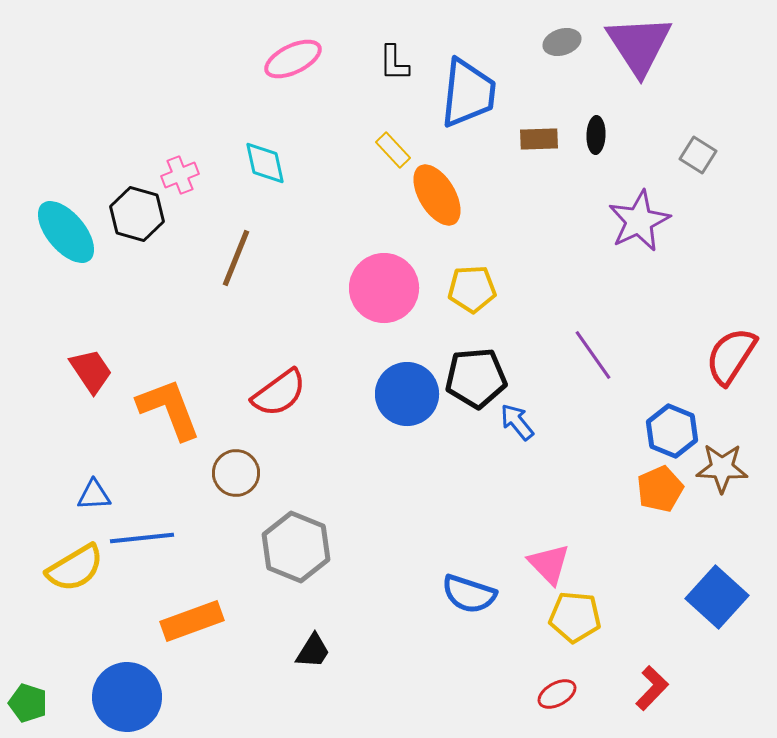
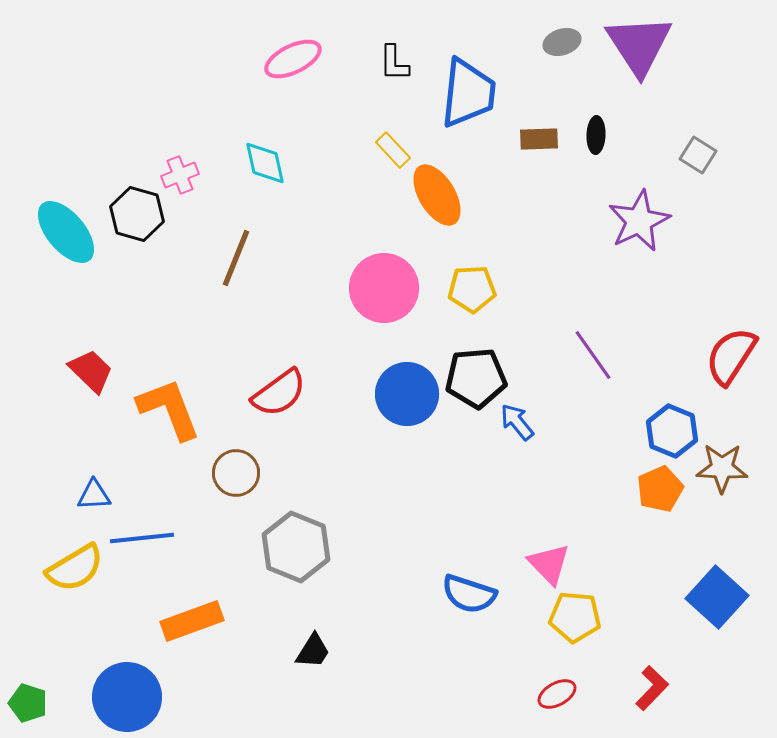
red trapezoid at (91, 371): rotated 12 degrees counterclockwise
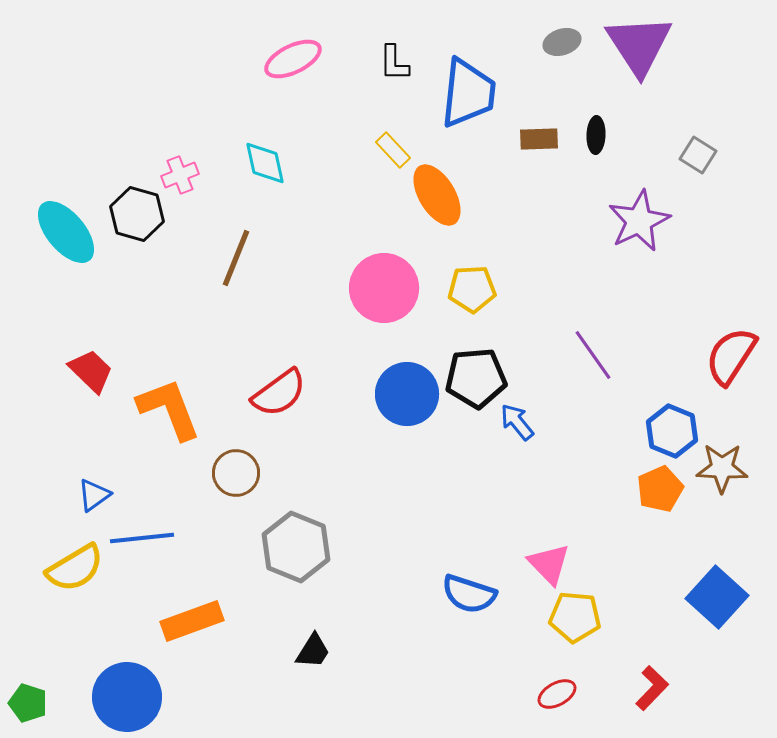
blue triangle at (94, 495): rotated 33 degrees counterclockwise
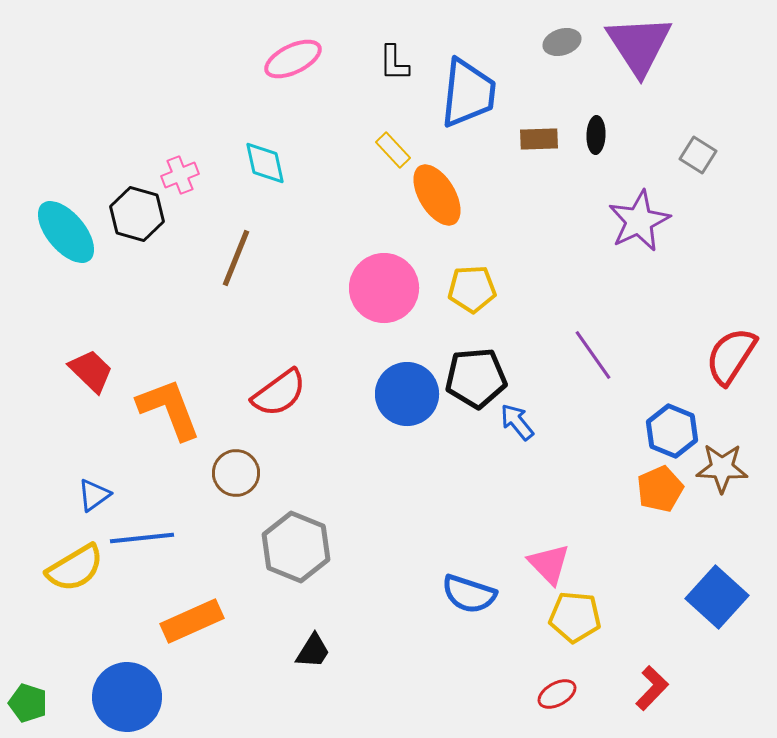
orange rectangle at (192, 621): rotated 4 degrees counterclockwise
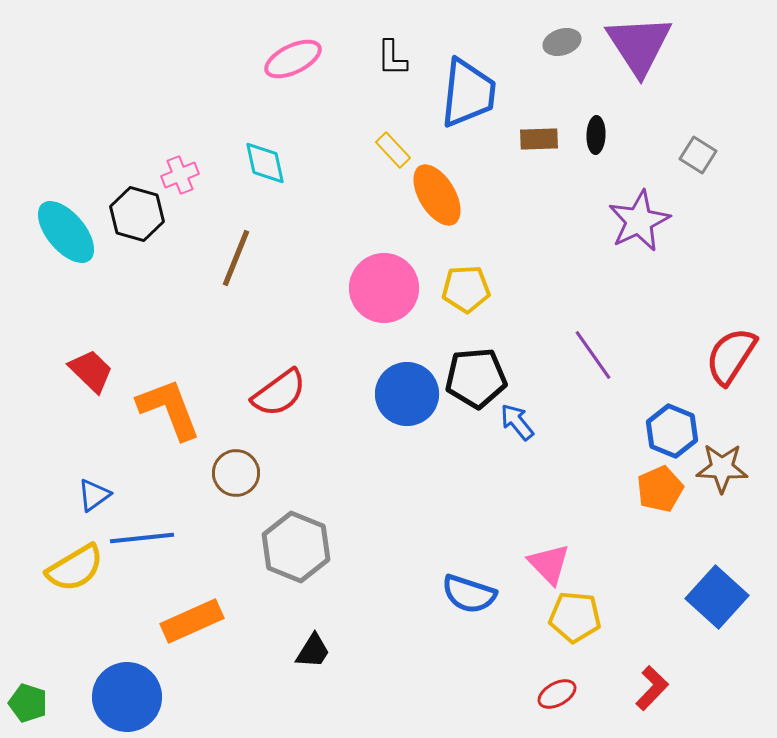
black L-shape at (394, 63): moved 2 px left, 5 px up
yellow pentagon at (472, 289): moved 6 px left
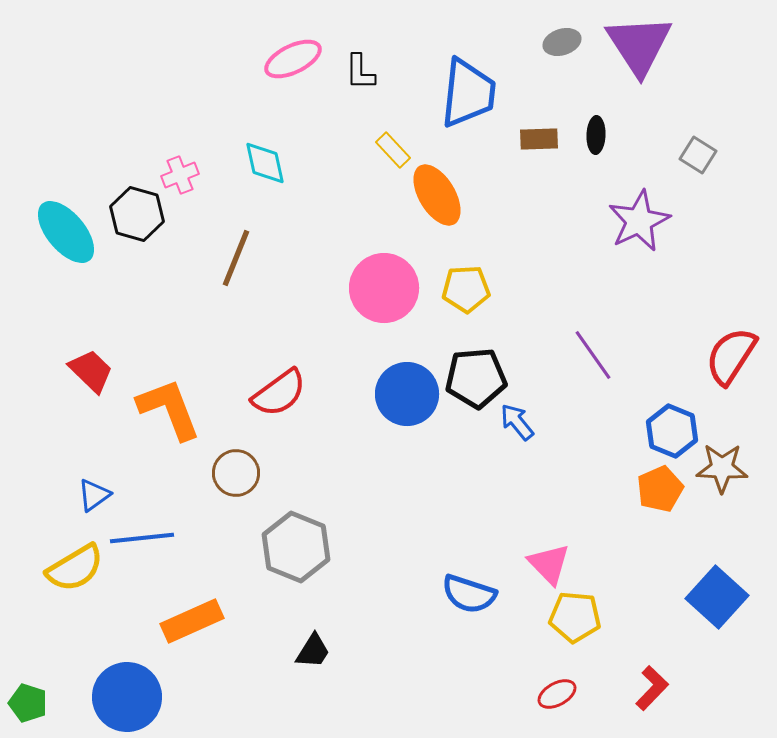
black L-shape at (392, 58): moved 32 px left, 14 px down
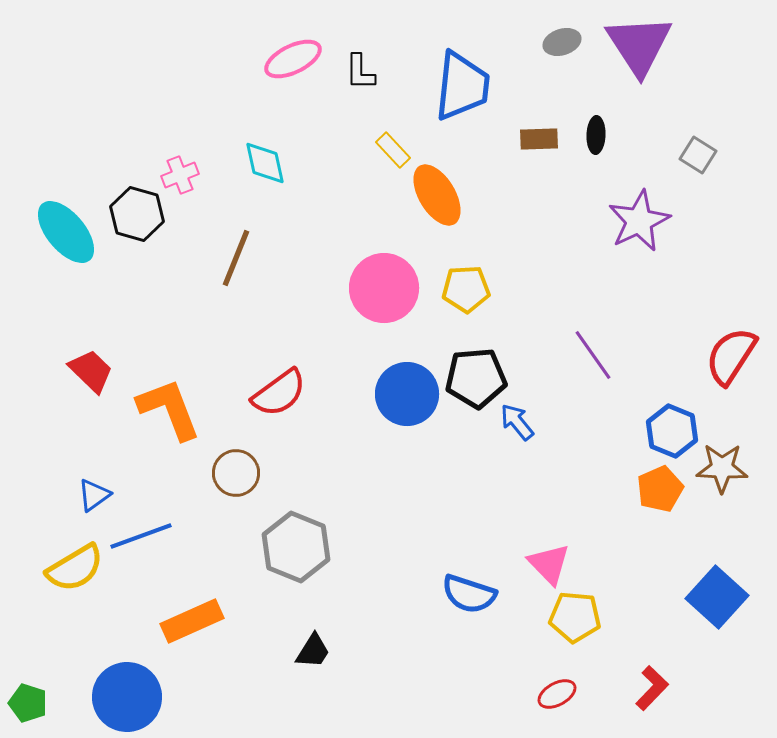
blue trapezoid at (468, 93): moved 6 px left, 7 px up
blue line at (142, 538): moved 1 px left, 2 px up; rotated 14 degrees counterclockwise
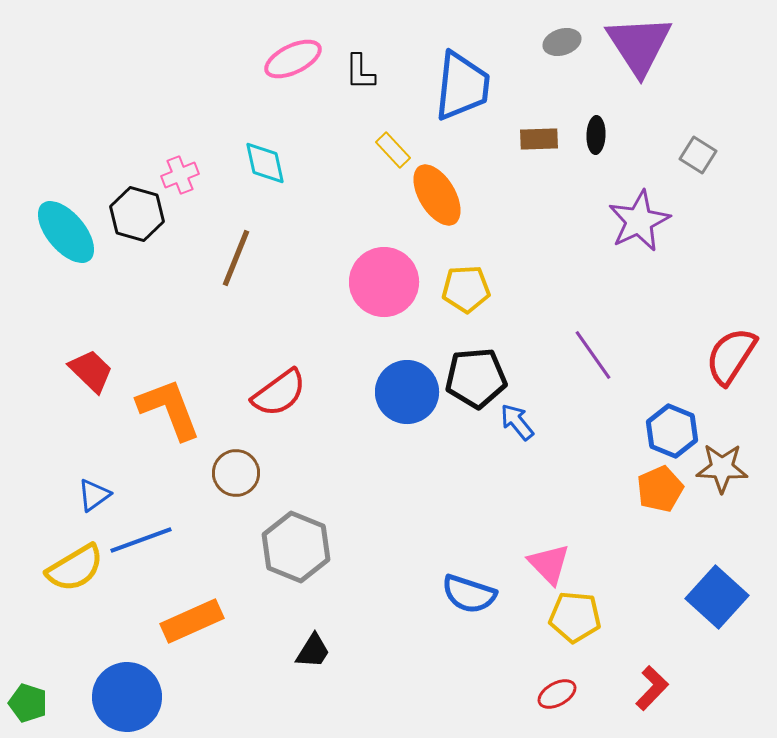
pink circle at (384, 288): moved 6 px up
blue circle at (407, 394): moved 2 px up
blue line at (141, 536): moved 4 px down
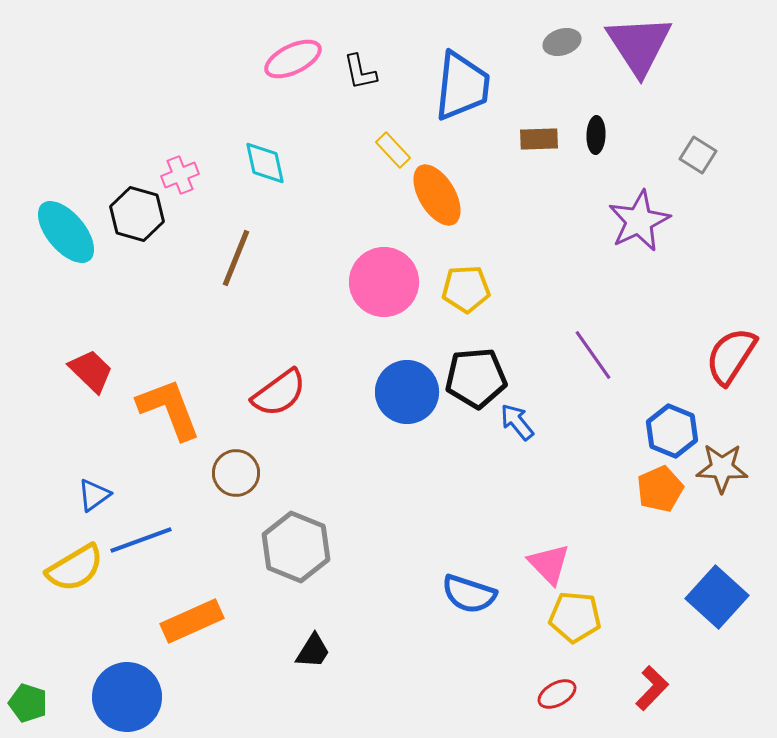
black L-shape at (360, 72): rotated 12 degrees counterclockwise
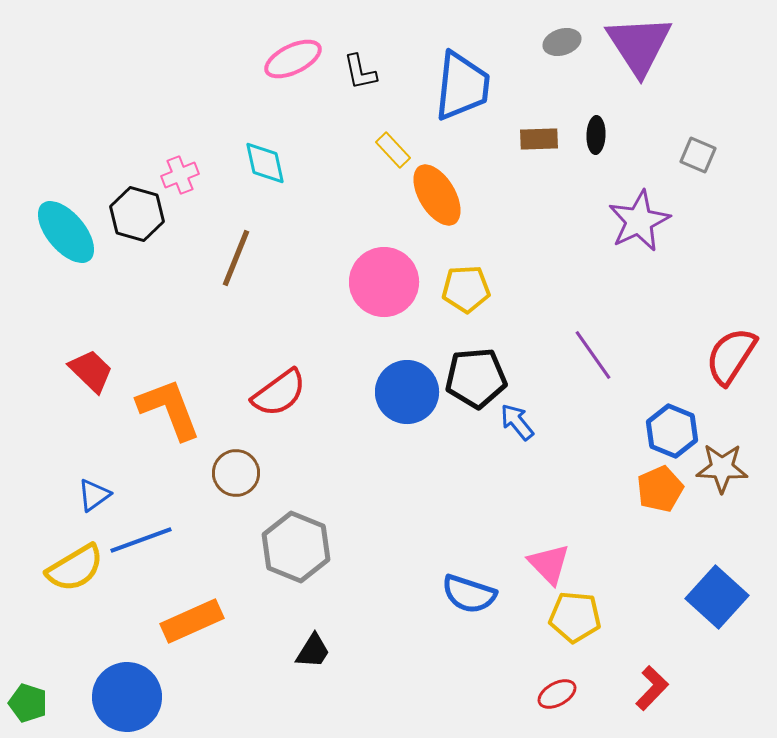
gray square at (698, 155): rotated 9 degrees counterclockwise
